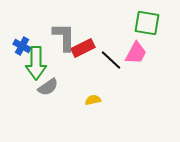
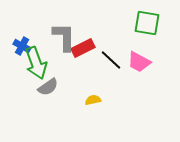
pink trapezoid: moved 3 px right, 9 px down; rotated 90 degrees clockwise
green arrow: rotated 20 degrees counterclockwise
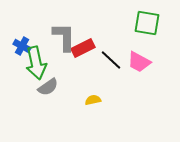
green arrow: rotated 8 degrees clockwise
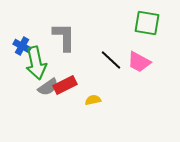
red rectangle: moved 18 px left, 37 px down
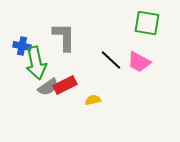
blue cross: rotated 18 degrees counterclockwise
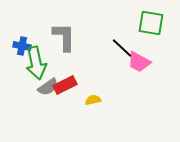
green square: moved 4 px right
black line: moved 11 px right, 12 px up
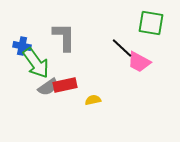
green arrow: rotated 24 degrees counterclockwise
red rectangle: rotated 15 degrees clockwise
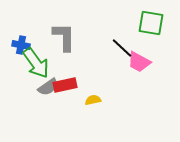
blue cross: moved 1 px left, 1 px up
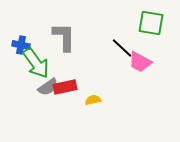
pink trapezoid: moved 1 px right
red rectangle: moved 2 px down
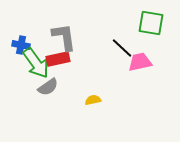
gray L-shape: rotated 8 degrees counterclockwise
pink trapezoid: rotated 140 degrees clockwise
red rectangle: moved 7 px left, 28 px up
